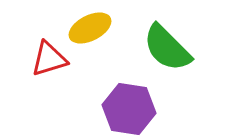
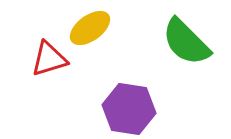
yellow ellipse: rotated 9 degrees counterclockwise
green semicircle: moved 19 px right, 6 px up
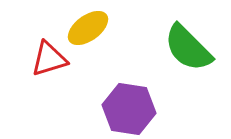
yellow ellipse: moved 2 px left
green semicircle: moved 2 px right, 6 px down
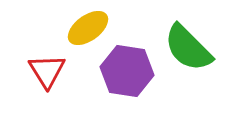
red triangle: moved 2 px left, 12 px down; rotated 45 degrees counterclockwise
purple hexagon: moved 2 px left, 38 px up
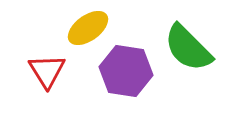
purple hexagon: moved 1 px left
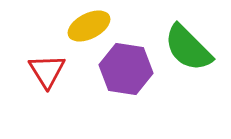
yellow ellipse: moved 1 px right, 2 px up; rotated 9 degrees clockwise
purple hexagon: moved 2 px up
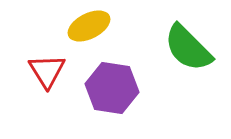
purple hexagon: moved 14 px left, 19 px down
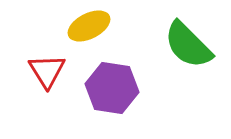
green semicircle: moved 3 px up
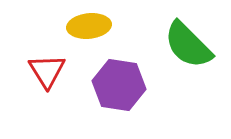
yellow ellipse: rotated 21 degrees clockwise
purple hexagon: moved 7 px right, 3 px up
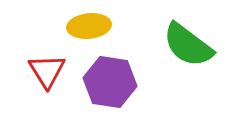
green semicircle: rotated 8 degrees counterclockwise
purple hexagon: moved 9 px left, 3 px up
